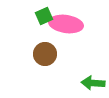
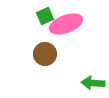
green square: moved 1 px right
pink ellipse: rotated 28 degrees counterclockwise
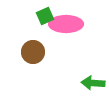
pink ellipse: rotated 20 degrees clockwise
brown circle: moved 12 px left, 2 px up
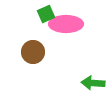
green square: moved 1 px right, 2 px up
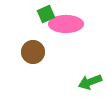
green arrow: moved 3 px left, 1 px up; rotated 25 degrees counterclockwise
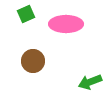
green square: moved 20 px left
brown circle: moved 9 px down
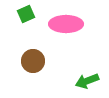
green arrow: moved 3 px left, 1 px up
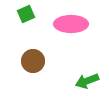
pink ellipse: moved 5 px right
